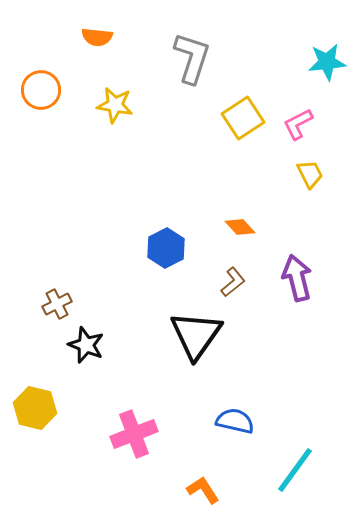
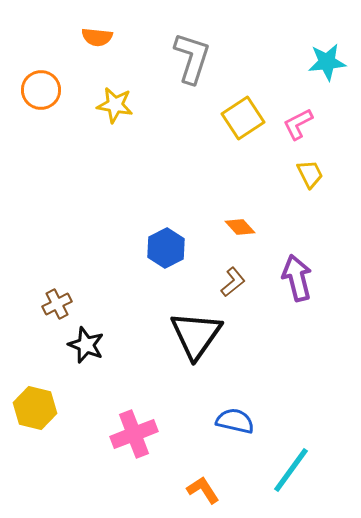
cyan line: moved 4 px left
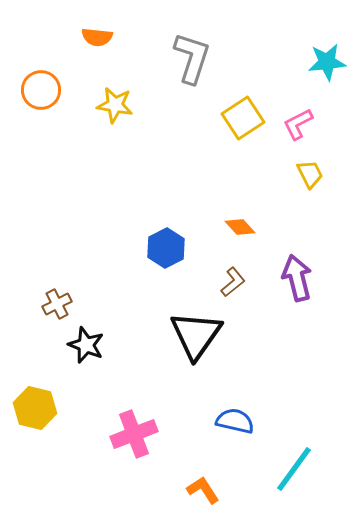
cyan line: moved 3 px right, 1 px up
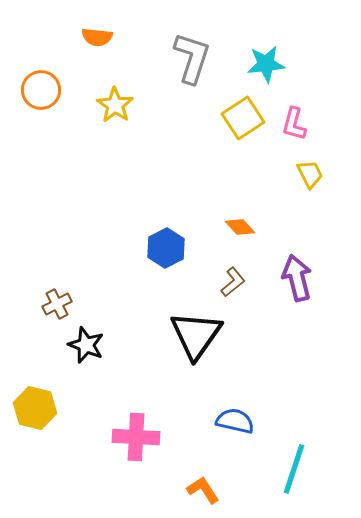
cyan star: moved 61 px left, 2 px down
yellow star: rotated 24 degrees clockwise
pink L-shape: moved 4 px left; rotated 48 degrees counterclockwise
pink cross: moved 2 px right, 3 px down; rotated 24 degrees clockwise
cyan line: rotated 18 degrees counterclockwise
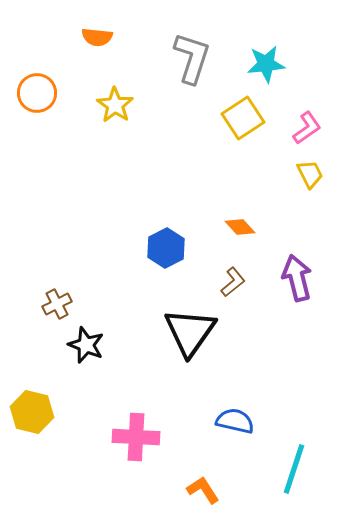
orange circle: moved 4 px left, 3 px down
pink L-shape: moved 13 px right, 4 px down; rotated 140 degrees counterclockwise
black triangle: moved 6 px left, 3 px up
yellow hexagon: moved 3 px left, 4 px down
